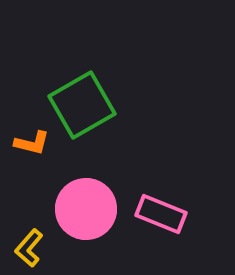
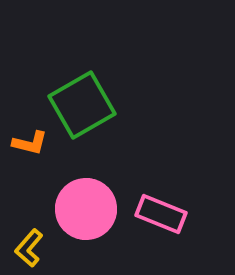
orange L-shape: moved 2 px left
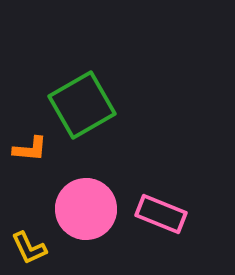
orange L-shape: moved 6 px down; rotated 9 degrees counterclockwise
yellow L-shape: rotated 66 degrees counterclockwise
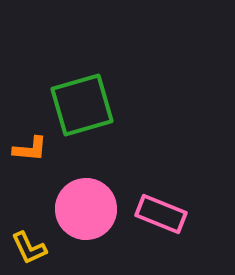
green square: rotated 14 degrees clockwise
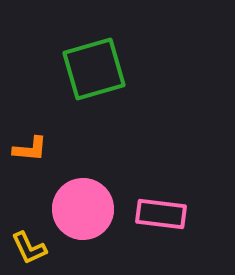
green square: moved 12 px right, 36 px up
pink circle: moved 3 px left
pink rectangle: rotated 15 degrees counterclockwise
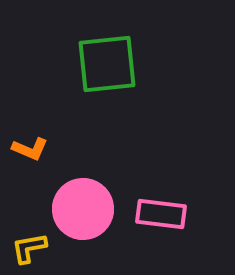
green square: moved 13 px right, 5 px up; rotated 10 degrees clockwise
orange L-shape: rotated 18 degrees clockwise
yellow L-shape: rotated 105 degrees clockwise
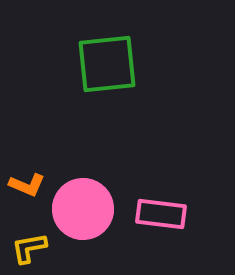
orange L-shape: moved 3 px left, 36 px down
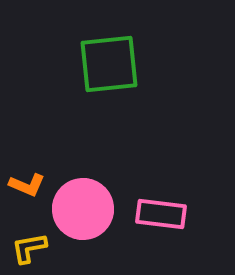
green square: moved 2 px right
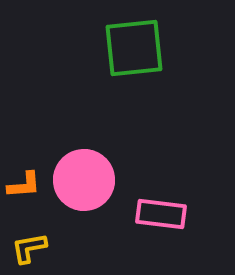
green square: moved 25 px right, 16 px up
orange L-shape: moved 3 px left; rotated 27 degrees counterclockwise
pink circle: moved 1 px right, 29 px up
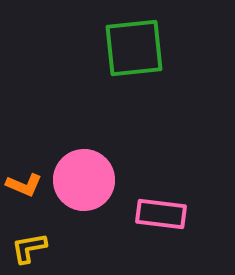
orange L-shape: rotated 27 degrees clockwise
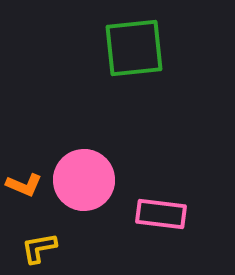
yellow L-shape: moved 10 px right
